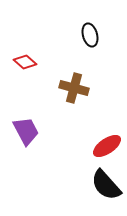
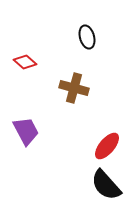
black ellipse: moved 3 px left, 2 px down
red ellipse: rotated 16 degrees counterclockwise
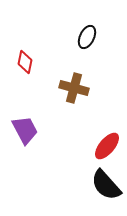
black ellipse: rotated 40 degrees clockwise
red diamond: rotated 60 degrees clockwise
purple trapezoid: moved 1 px left, 1 px up
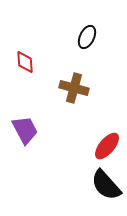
red diamond: rotated 15 degrees counterclockwise
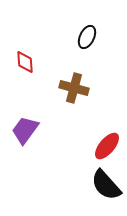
purple trapezoid: rotated 116 degrees counterclockwise
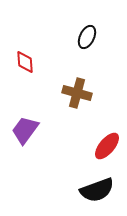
brown cross: moved 3 px right, 5 px down
black semicircle: moved 9 px left, 5 px down; rotated 68 degrees counterclockwise
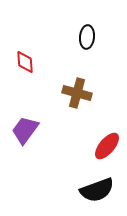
black ellipse: rotated 20 degrees counterclockwise
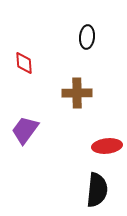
red diamond: moved 1 px left, 1 px down
brown cross: rotated 16 degrees counterclockwise
red ellipse: rotated 44 degrees clockwise
black semicircle: rotated 64 degrees counterclockwise
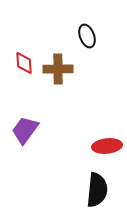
black ellipse: moved 1 px up; rotated 25 degrees counterclockwise
brown cross: moved 19 px left, 24 px up
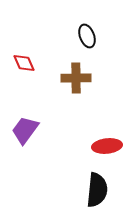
red diamond: rotated 20 degrees counterclockwise
brown cross: moved 18 px right, 9 px down
